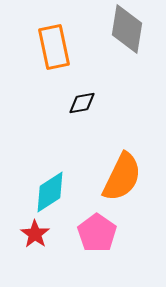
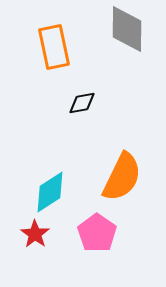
gray diamond: rotated 9 degrees counterclockwise
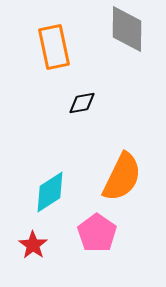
red star: moved 2 px left, 11 px down
